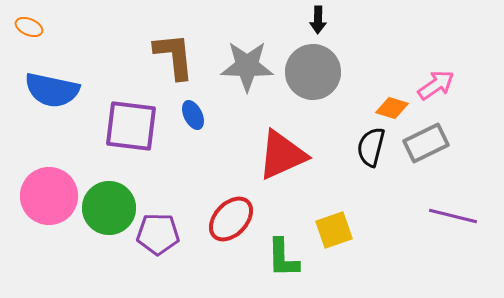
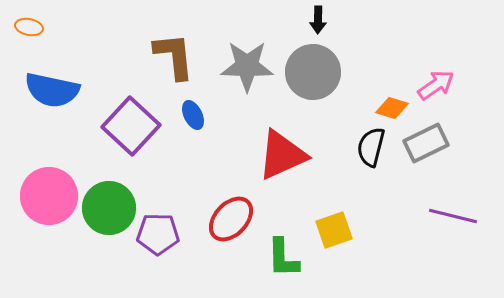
orange ellipse: rotated 12 degrees counterclockwise
purple square: rotated 36 degrees clockwise
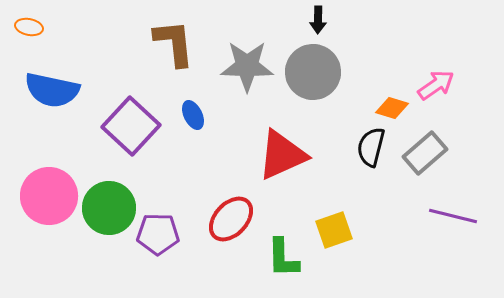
brown L-shape: moved 13 px up
gray rectangle: moved 1 px left, 10 px down; rotated 15 degrees counterclockwise
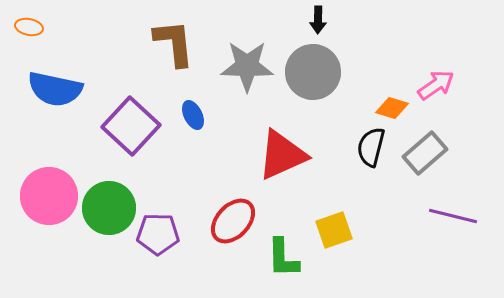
blue semicircle: moved 3 px right, 1 px up
red ellipse: moved 2 px right, 2 px down
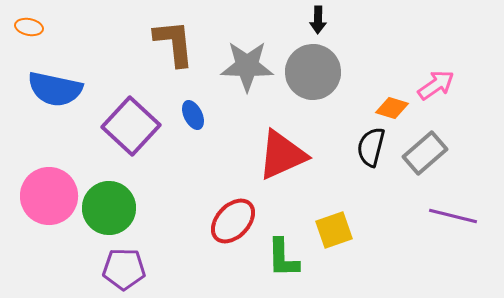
purple pentagon: moved 34 px left, 35 px down
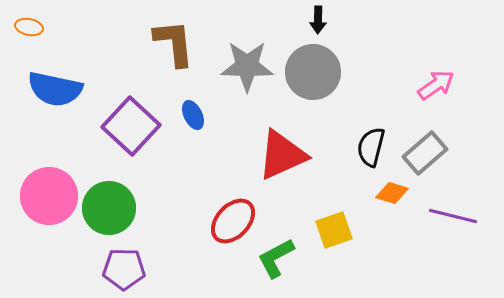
orange diamond: moved 85 px down
green L-shape: moved 7 px left; rotated 63 degrees clockwise
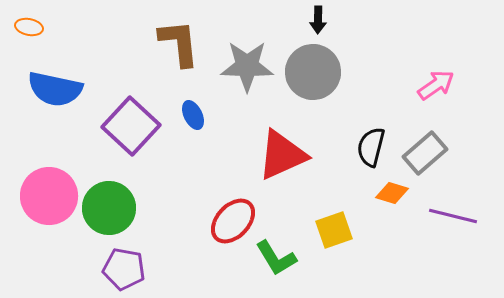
brown L-shape: moved 5 px right
green L-shape: rotated 93 degrees counterclockwise
purple pentagon: rotated 9 degrees clockwise
